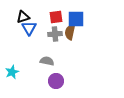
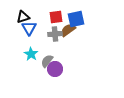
blue square: rotated 12 degrees counterclockwise
brown semicircle: moved 2 px left, 2 px up; rotated 42 degrees clockwise
gray semicircle: rotated 64 degrees counterclockwise
cyan star: moved 19 px right, 18 px up; rotated 16 degrees counterclockwise
purple circle: moved 1 px left, 12 px up
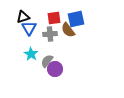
red square: moved 2 px left, 1 px down
brown semicircle: rotated 91 degrees counterclockwise
gray cross: moved 5 px left
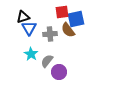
red square: moved 8 px right, 6 px up
purple circle: moved 4 px right, 3 px down
